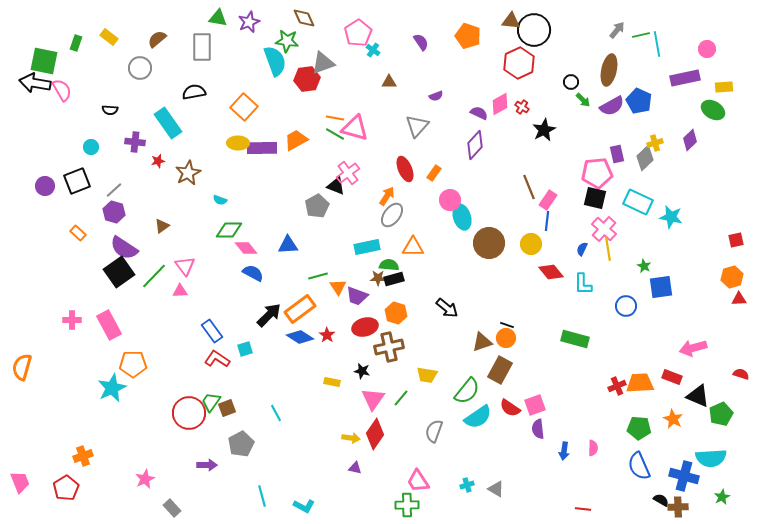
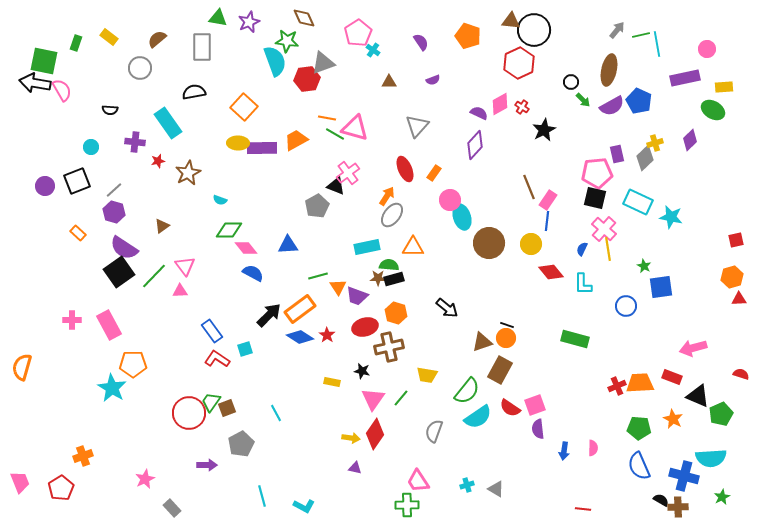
purple semicircle at (436, 96): moved 3 px left, 16 px up
orange line at (335, 118): moved 8 px left
cyan star at (112, 388): rotated 16 degrees counterclockwise
red pentagon at (66, 488): moved 5 px left
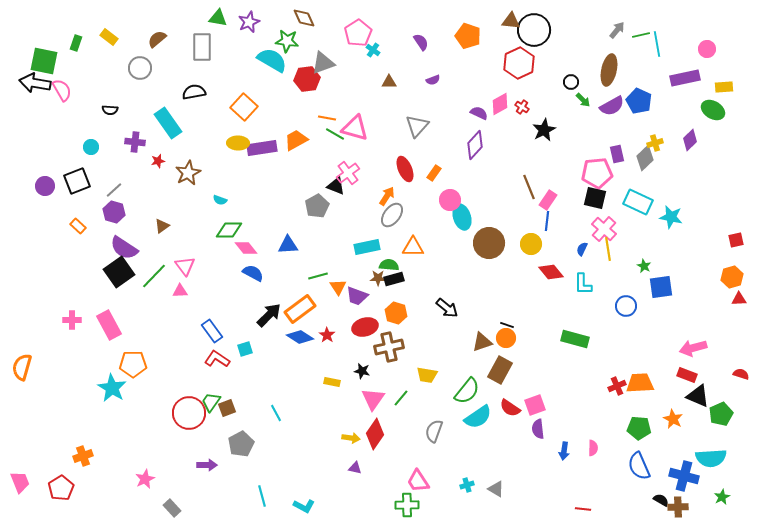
cyan semicircle at (275, 61): moved 3 px left, 1 px up; rotated 40 degrees counterclockwise
purple rectangle at (262, 148): rotated 8 degrees counterclockwise
orange rectangle at (78, 233): moved 7 px up
red rectangle at (672, 377): moved 15 px right, 2 px up
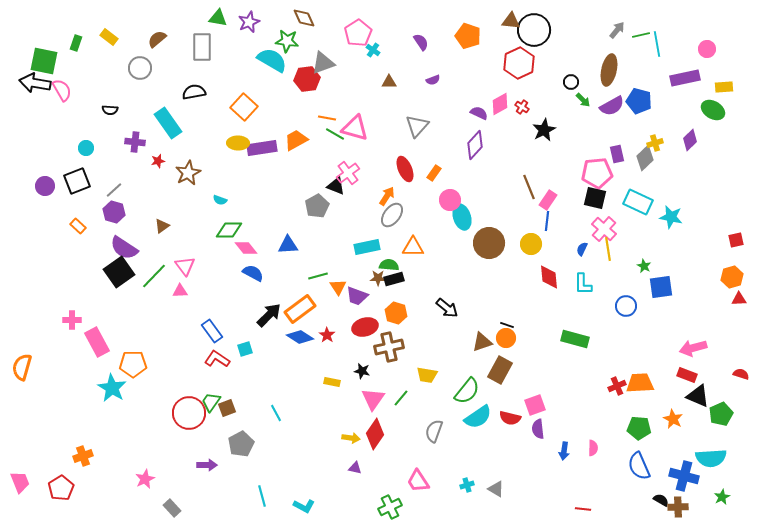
blue pentagon at (639, 101): rotated 10 degrees counterclockwise
cyan circle at (91, 147): moved 5 px left, 1 px down
red diamond at (551, 272): moved 2 px left, 5 px down; rotated 35 degrees clockwise
pink rectangle at (109, 325): moved 12 px left, 17 px down
red semicircle at (510, 408): moved 10 px down; rotated 20 degrees counterclockwise
green cross at (407, 505): moved 17 px left, 2 px down; rotated 25 degrees counterclockwise
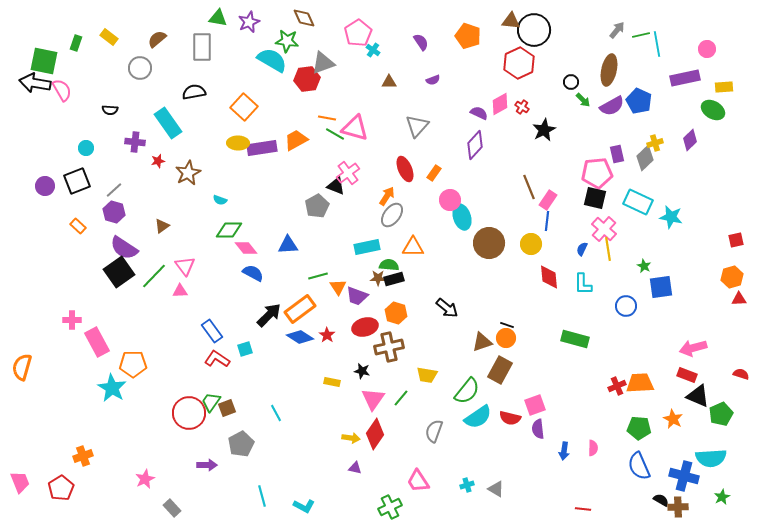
blue pentagon at (639, 101): rotated 10 degrees clockwise
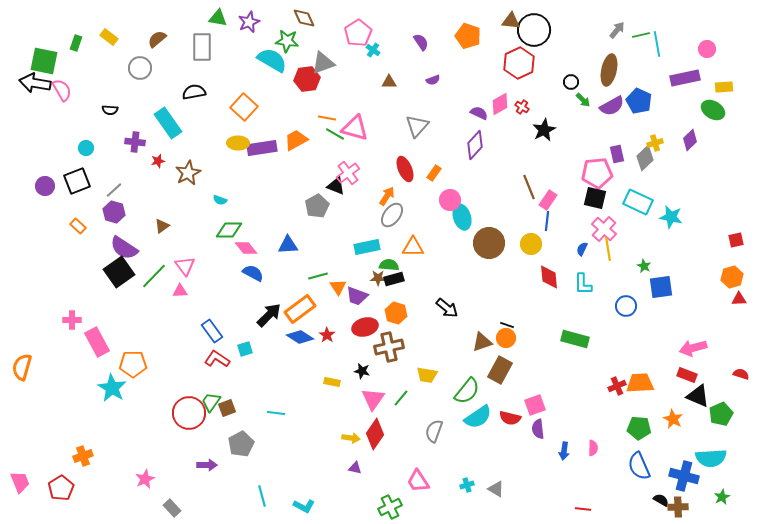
cyan line at (276, 413): rotated 54 degrees counterclockwise
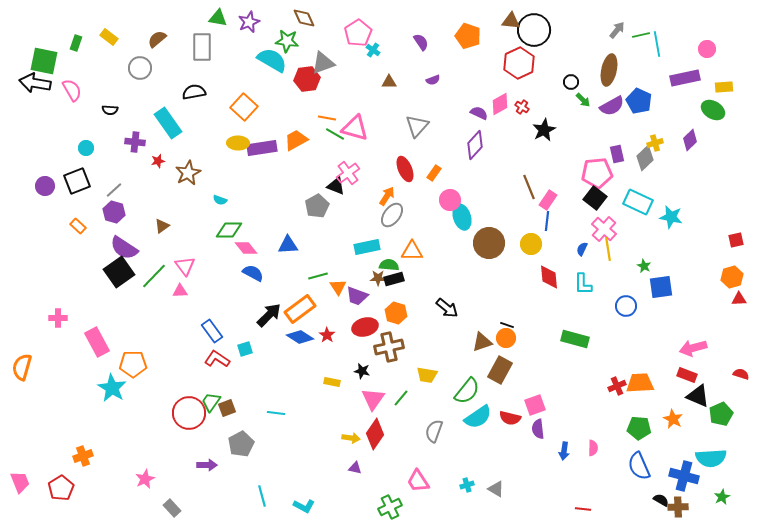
pink semicircle at (62, 90): moved 10 px right
black square at (595, 198): rotated 25 degrees clockwise
orange triangle at (413, 247): moved 1 px left, 4 px down
pink cross at (72, 320): moved 14 px left, 2 px up
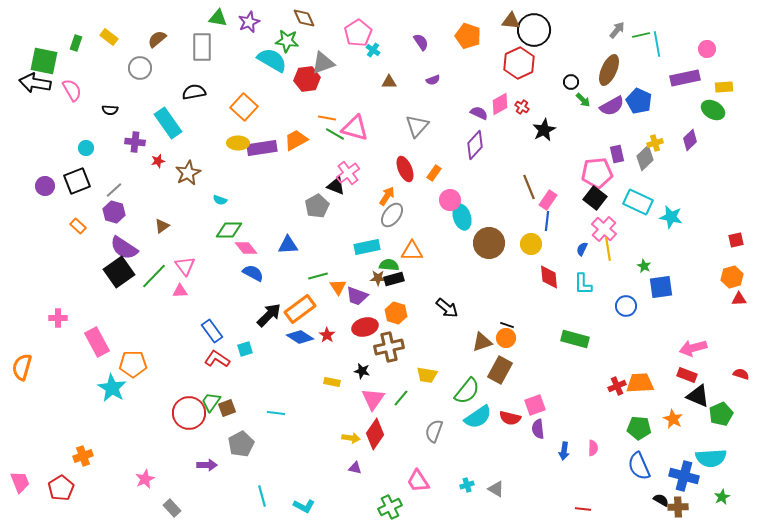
brown ellipse at (609, 70): rotated 12 degrees clockwise
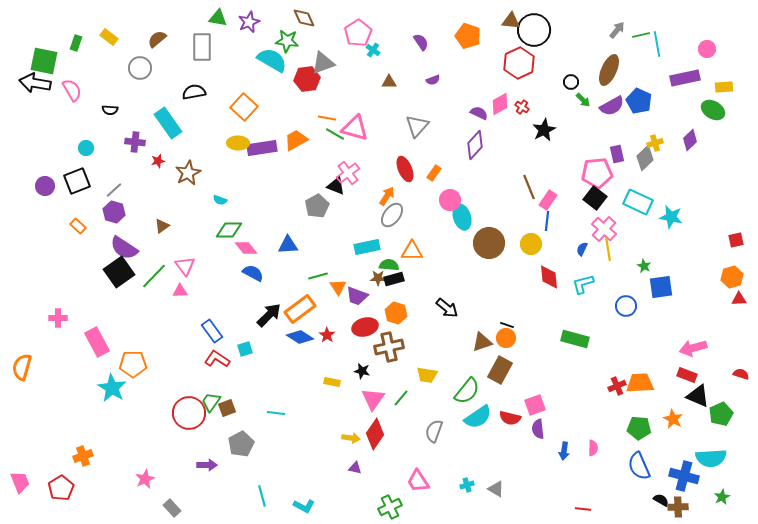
cyan L-shape at (583, 284): rotated 75 degrees clockwise
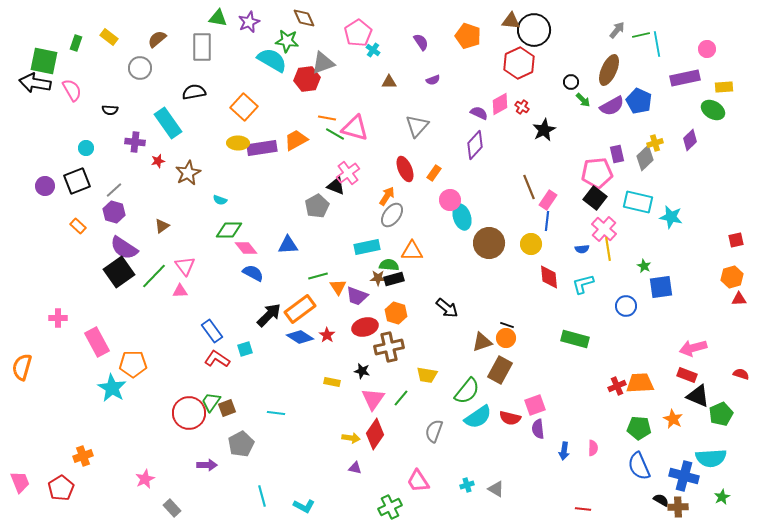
cyan rectangle at (638, 202): rotated 12 degrees counterclockwise
blue semicircle at (582, 249): rotated 120 degrees counterclockwise
